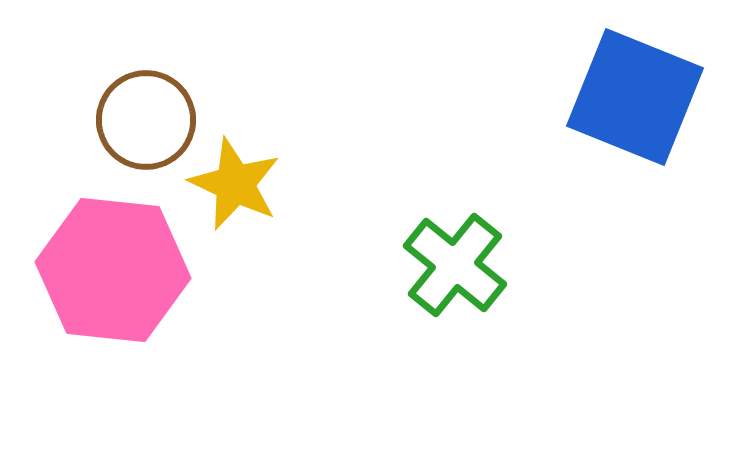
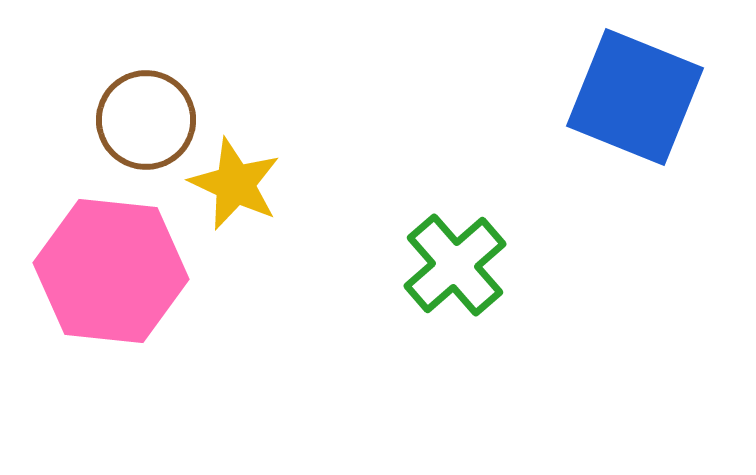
green cross: rotated 10 degrees clockwise
pink hexagon: moved 2 px left, 1 px down
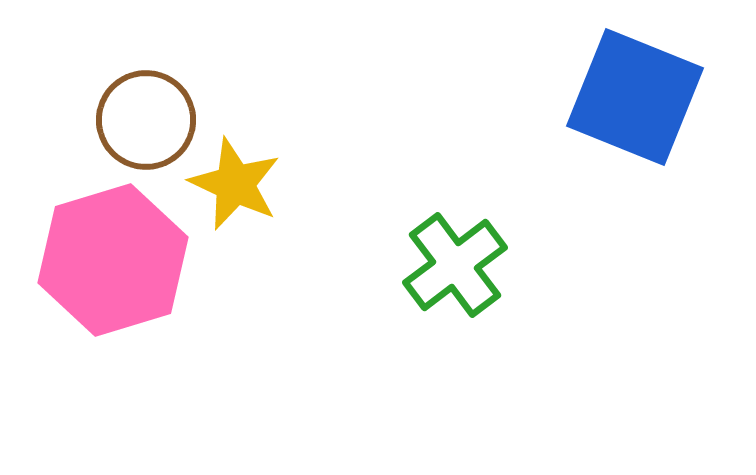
green cross: rotated 4 degrees clockwise
pink hexagon: moved 2 px right, 11 px up; rotated 23 degrees counterclockwise
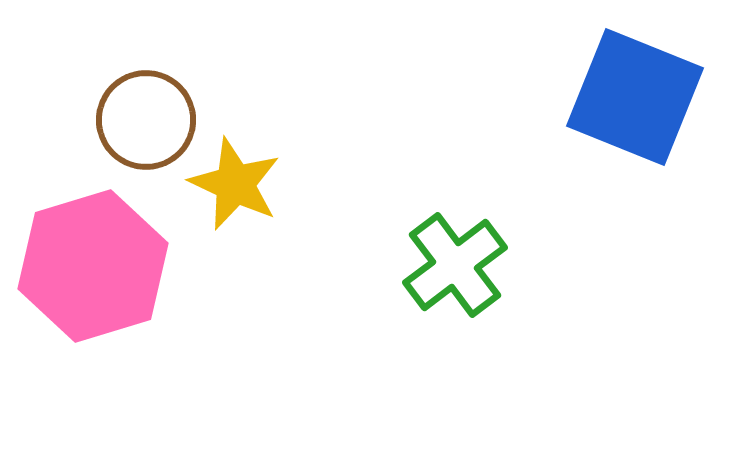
pink hexagon: moved 20 px left, 6 px down
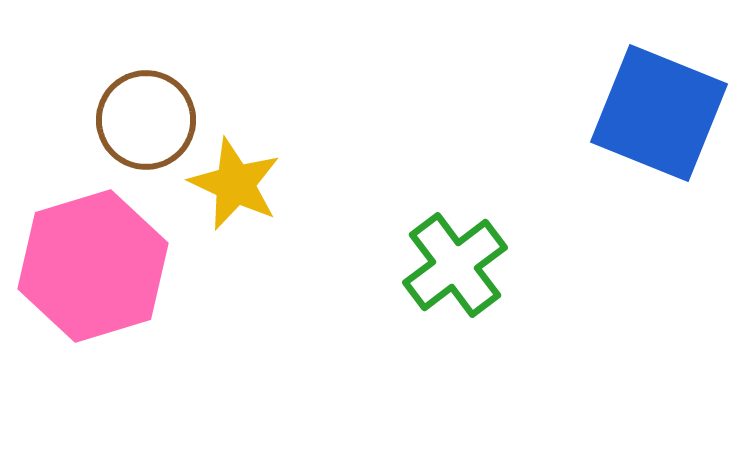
blue square: moved 24 px right, 16 px down
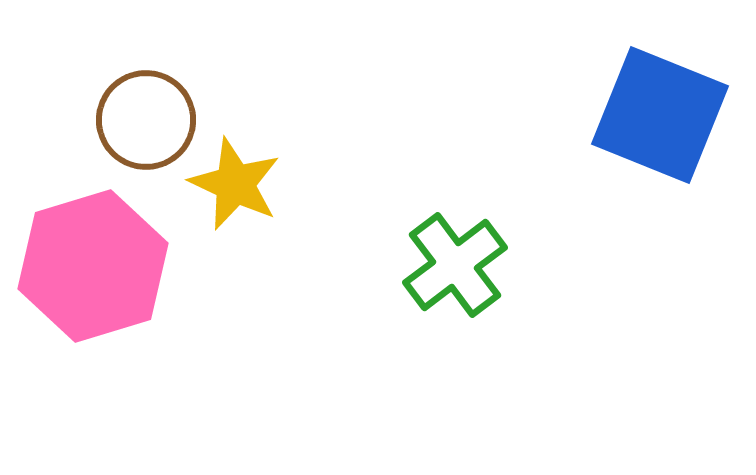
blue square: moved 1 px right, 2 px down
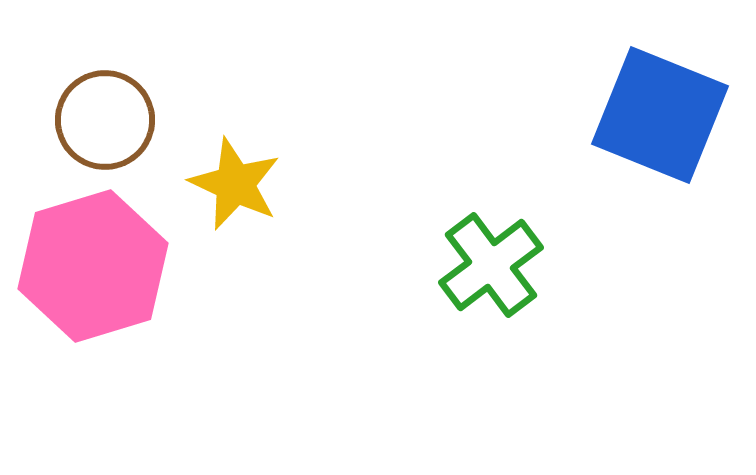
brown circle: moved 41 px left
green cross: moved 36 px right
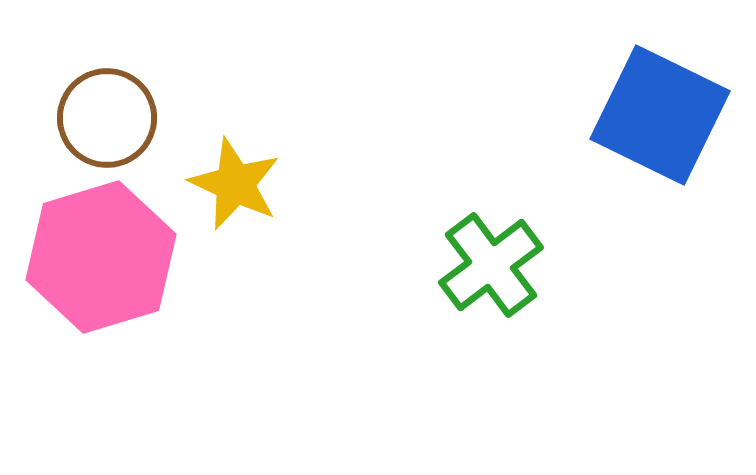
blue square: rotated 4 degrees clockwise
brown circle: moved 2 px right, 2 px up
pink hexagon: moved 8 px right, 9 px up
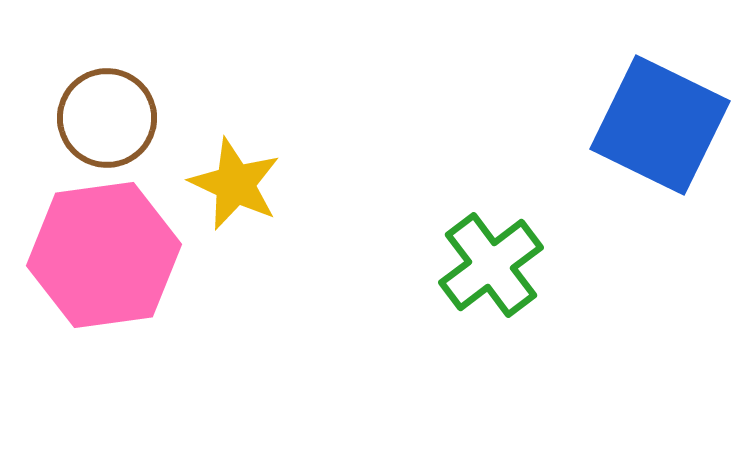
blue square: moved 10 px down
pink hexagon: moved 3 px right, 2 px up; rotated 9 degrees clockwise
